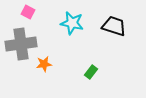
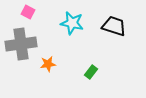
orange star: moved 4 px right
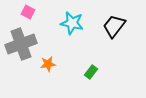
black trapezoid: rotated 70 degrees counterclockwise
gray cross: rotated 12 degrees counterclockwise
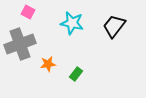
gray cross: moved 1 px left
green rectangle: moved 15 px left, 2 px down
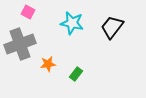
black trapezoid: moved 2 px left, 1 px down
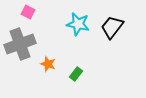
cyan star: moved 6 px right, 1 px down
orange star: rotated 28 degrees clockwise
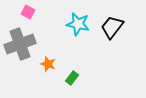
green rectangle: moved 4 px left, 4 px down
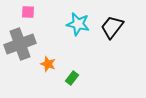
pink square: rotated 24 degrees counterclockwise
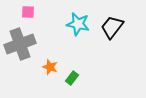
orange star: moved 2 px right, 3 px down
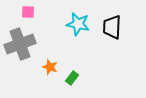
black trapezoid: rotated 35 degrees counterclockwise
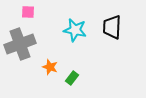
cyan star: moved 3 px left, 6 px down
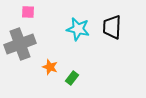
cyan star: moved 3 px right, 1 px up
